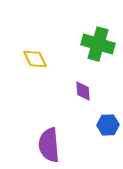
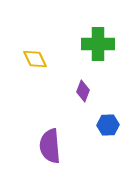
green cross: rotated 16 degrees counterclockwise
purple diamond: rotated 25 degrees clockwise
purple semicircle: moved 1 px right, 1 px down
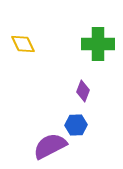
yellow diamond: moved 12 px left, 15 px up
blue hexagon: moved 32 px left
purple semicircle: rotated 68 degrees clockwise
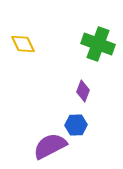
green cross: rotated 20 degrees clockwise
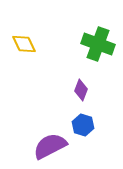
yellow diamond: moved 1 px right
purple diamond: moved 2 px left, 1 px up
blue hexagon: moved 7 px right; rotated 20 degrees clockwise
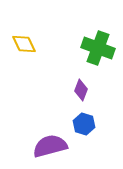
green cross: moved 4 px down
blue hexagon: moved 1 px right, 1 px up
purple semicircle: rotated 12 degrees clockwise
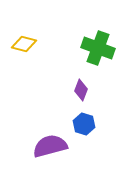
yellow diamond: rotated 50 degrees counterclockwise
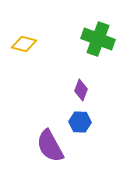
green cross: moved 9 px up
blue hexagon: moved 4 px left, 2 px up; rotated 15 degrees counterclockwise
purple semicircle: rotated 104 degrees counterclockwise
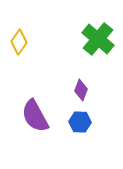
green cross: rotated 20 degrees clockwise
yellow diamond: moved 5 px left, 2 px up; rotated 70 degrees counterclockwise
purple semicircle: moved 15 px left, 30 px up
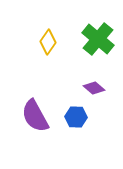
yellow diamond: moved 29 px right
purple diamond: moved 13 px right, 2 px up; rotated 70 degrees counterclockwise
blue hexagon: moved 4 px left, 5 px up
